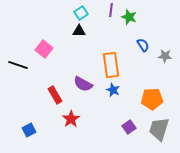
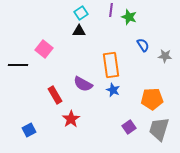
black line: rotated 18 degrees counterclockwise
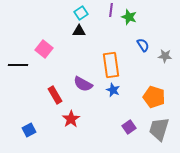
orange pentagon: moved 2 px right, 2 px up; rotated 20 degrees clockwise
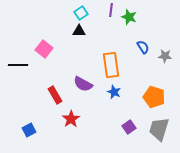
blue semicircle: moved 2 px down
blue star: moved 1 px right, 2 px down
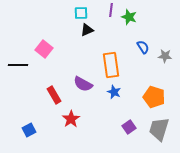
cyan square: rotated 32 degrees clockwise
black triangle: moved 8 px right, 1 px up; rotated 24 degrees counterclockwise
red rectangle: moved 1 px left
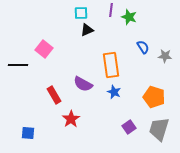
blue square: moved 1 px left, 3 px down; rotated 32 degrees clockwise
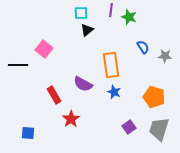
black triangle: rotated 16 degrees counterclockwise
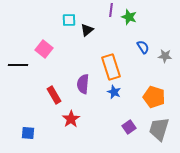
cyan square: moved 12 px left, 7 px down
orange rectangle: moved 2 px down; rotated 10 degrees counterclockwise
purple semicircle: rotated 66 degrees clockwise
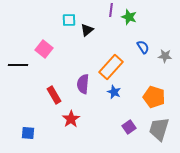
orange rectangle: rotated 60 degrees clockwise
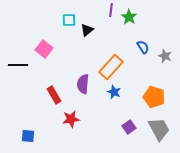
green star: rotated 14 degrees clockwise
gray star: rotated 16 degrees clockwise
red star: rotated 24 degrees clockwise
gray trapezoid: rotated 135 degrees clockwise
blue square: moved 3 px down
